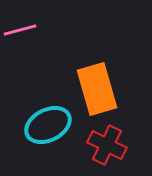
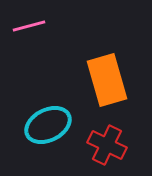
pink line: moved 9 px right, 4 px up
orange rectangle: moved 10 px right, 9 px up
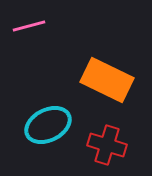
orange rectangle: rotated 48 degrees counterclockwise
red cross: rotated 9 degrees counterclockwise
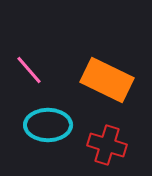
pink line: moved 44 px down; rotated 64 degrees clockwise
cyan ellipse: rotated 27 degrees clockwise
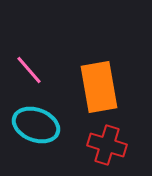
orange rectangle: moved 8 px left, 7 px down; rotated 54 degrees clockwise
cyan ellipse: moved 12 px left; rotated 21 degrees clockwise
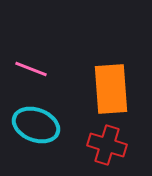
pink line: moved 2 px right, 1 px up; rotated 28 degrees counterclockwise
orange rectangle: moved 12 px right, 2 px down; rotated 6 degrees clockwise
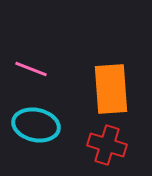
cyan ellipse: rotated 9 degrees counterclockwise
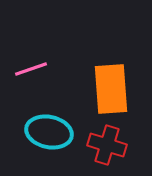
pink line: rotated 40 degrees counterclockwise
cyan ellipse: moved 13 px right, 7 px down
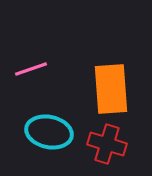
red cross: moved 1 px up
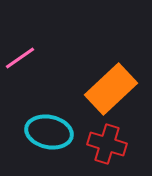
pink line: moved 11 px left, 11 px up; rotated 16 degrees counterclockwise
orange rectangle: rotated 51 degrees clockwise
